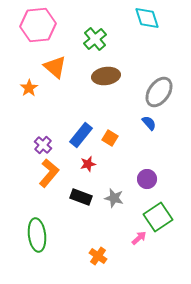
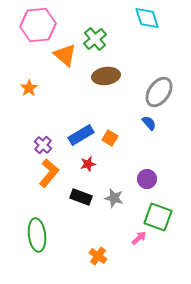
orange triangle: moved 10 px right, 12 px up
blue rectangle: rotated 20 degrees clockwise
green square: rotated 36 degrees counterclockwise
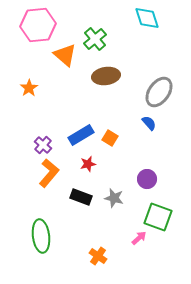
green ellipse: moved 4 px right, 1 px down
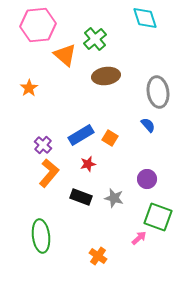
cyan diamond: moved 2 px left
gray ellipse: moved 1 px left; rotated 44 degrees counterclockwise
blue semicircle: moved 1 px left, 2 px down
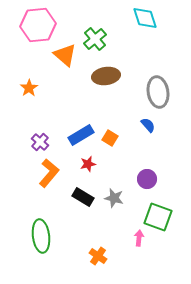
purple cross: moved 3 px left, 3 px up
black rectangle: moved 2 px right; rotated 10 degrees clockwise
pink arrow: rotated 42 degrees counterclockwise
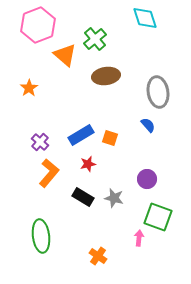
pink hexagon: rotated 16 degrees counterclockwise
orange square: rotated 14 degrees counterclockwise
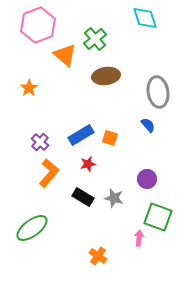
green ellipse: moved 9 px left, 8 px up; rotated 60 degrees clockwise
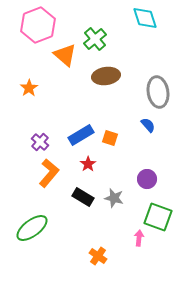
red star: rotated 21 degrees counterclockwise
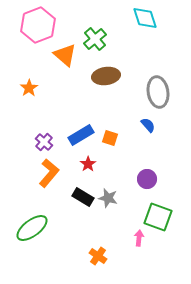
purple cross: moved 4 px right
gray star: moved 6 px left
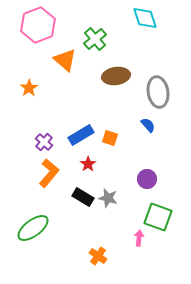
orange triangle: moved 5 px down
brown ellipse: moved 10 px right
green ellipse: moved 1 px right
